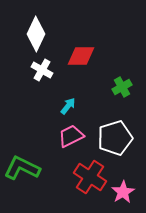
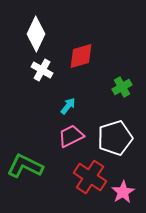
red diamond: rotated 16 degrees counterclockwise
green L-shape: moved 3 px right, 2 px up
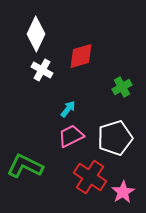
cyan arrow: moved 3 px down
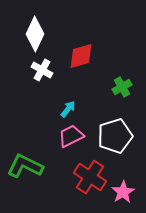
white diamond: moved 1 px left
white pentagon: moved 2 px up
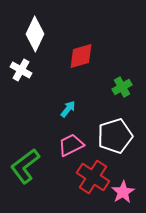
white cross: moved 21 px left
pink trapezoid: moved 9 px down
green L-shape: rotated 63 degrees counterclockwise
red cross: moved 3 px right
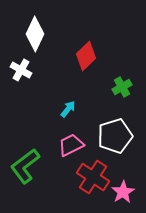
red diamond: moved 5 px right; rotated 28 degrees counterclockwise
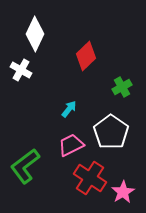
cyan arrow: moved 1 px right
white pentagon: moved 4 px left, 4 px up; rotated 20 degrees counterclockwise
red cross: moved 3 px left, 1 px down
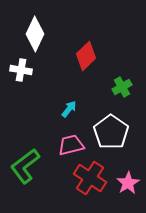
white cross: rotated 20 degrees counterclockwise
pink trapezoid: rotated 12 degrees clockwise
pink star: moved 5 px right, 9 px up
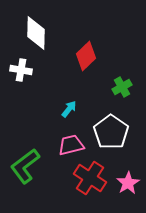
white diamond: moved 1 px right, 1 px up; rotated 24 degrees counterclockwise
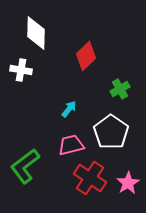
green cross: moved 2 px left, 2 px down
